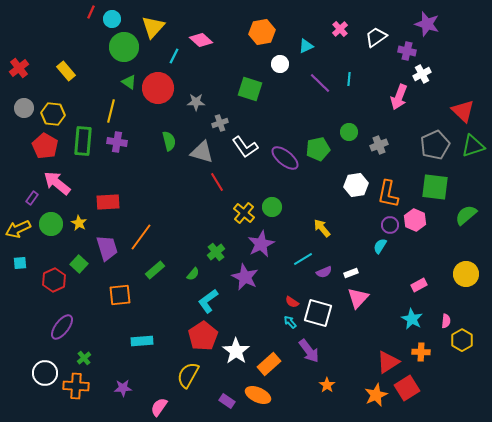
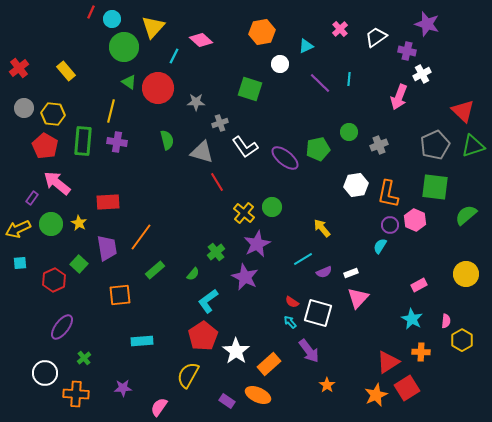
green semicircle at (169, 141): moved 2 px left, 1 px up
purple star at (261, 244): moved 4 px left
purple trapezoid at (107, 248): rotated 8 degrees clockwise
orange cross at (76, 386): moved 8 px down
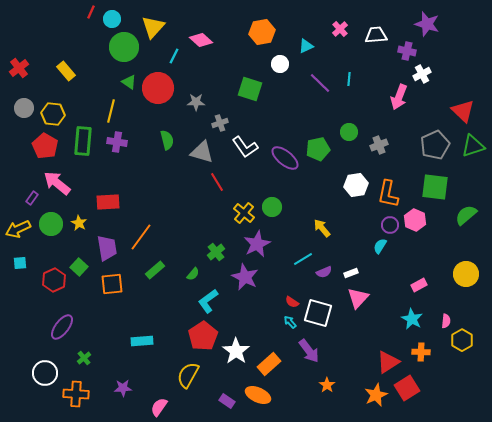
white trapezoid at (376, 37): moved 2 px up; rotated 30 degrees clockwise
green square at (79, 264): moved 3 px down
orange square at (120, 295): moved 8 px left, 11 px up
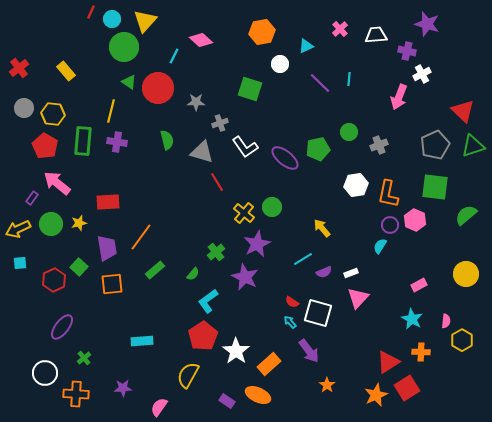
yellow triangle at (153, 27): moved 8 px left, 6 px up
yellow star at (79, 223): rotated 28 degrees clockwise
